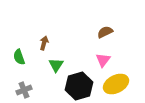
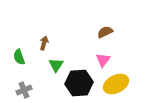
black hexagon: moved 3 px up; rotated 12 degrees clockwise
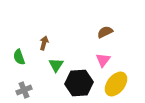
yellow ellipse: rotated 25 degrees counterclockwise
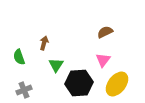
yellow ellipse: moved 1 px right
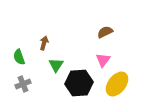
gray cross: moved 1 px left, 6 px up
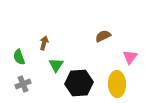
brown semicircle: moved 2 px left, 4 px down
pink triangle: moved 27 px right, 3 px up
yellow ellipse: rotated 40 degrees counterclockwise
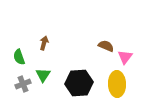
brown semicircle: moved 3 px right, 10 px down; rotated 49 degrees clockwise
pink triangle: moved 5 px left
green triangle: moved 13 px left, 10 px down
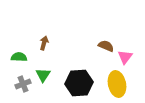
green semicircle: rotated 112 degrees clockwise
yellow ellipse: rotated 10 degrees counterclockwise
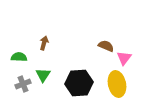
pink triangle: moved 1 px left, 1 px down
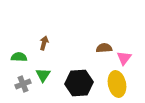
brown semicircle: moved 2 px left, 2 px down; rotated 28 degrees counterclockwise
